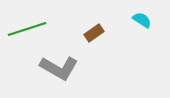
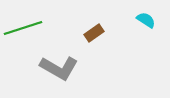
cyan semicircle: moved 4 px right
green line: moved 4 px left, 1 px up
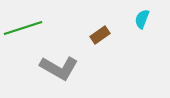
cyan semicircle: moved 4 px left, 1 px up; rotated 102 degrees counterclockwise
brown rectangle: moved 6 px right, 2 px down
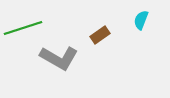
cyan semicircle: moved 1 px left, 1 px down
gray L-shape: moved 10 px up
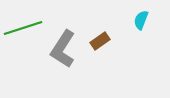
brown rectangle: moved 6 px down
gray L-shape: moved 4 px right, 9 px up; rotated 93 degrees clockwise
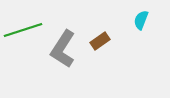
green line: moved 2 px down
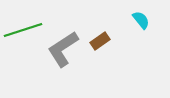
cyan semicircle: rotated 120 degrees clockwise
gray L-shape: rotated 24 degrees clockwise
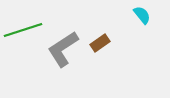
cyan semicircle: moved 1 px right, 5 px up
brown rectangle: moved 2 px down
